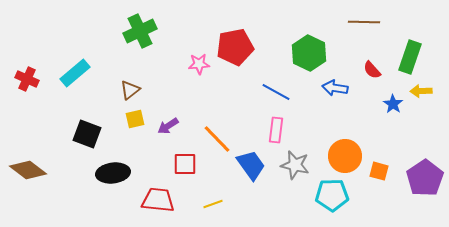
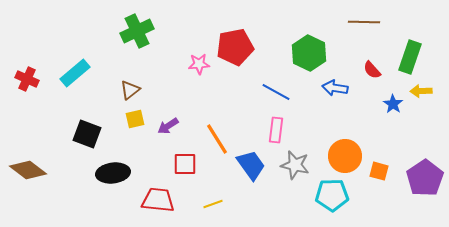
green cross: moved 3 px left
orange line: rotated 12 degrees clockwise
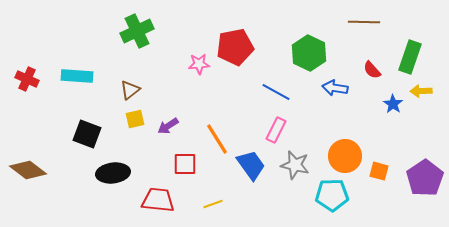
cyan rectangle: moved 2 px right, 3 px down; rotated 44 degrees clockwise
pink rectangle: rotated 20 degrees clockwise
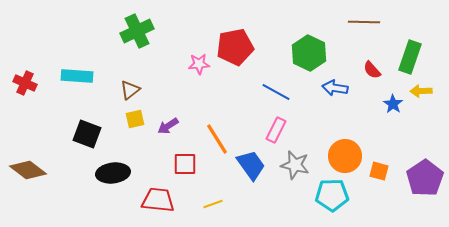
red cross: moved 2 px left, 4 px down
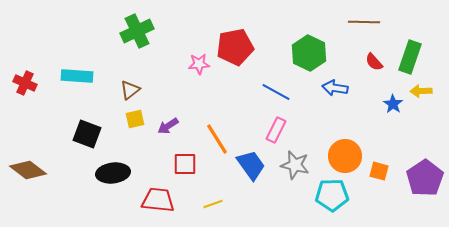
red semicircle: moved 2 px right, 8 px up
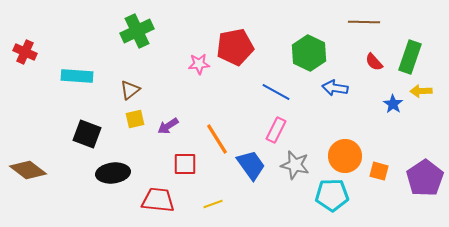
red cross: moved 31 px up
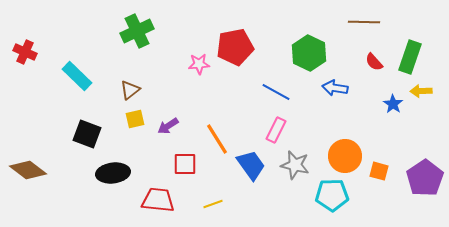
cyan rectangle: rotated 40 degrees clockwise
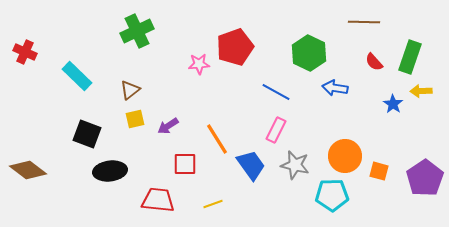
red pentagon: rotated 9 degrees counterclockwise
black ellipse: moved 3 px left, 2 px up
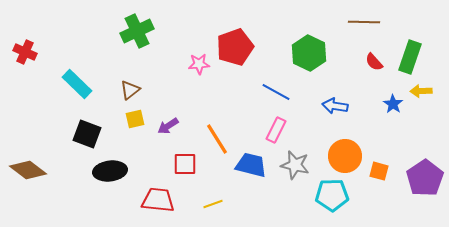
cyan rectangle: moved 8 px down
blue arrow: moved 18 px down
blue trapezoid: rotated 40 degrees counterclockwise
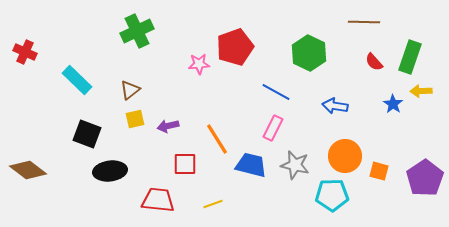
cyan rectangle: moved 4 px up
purple arrow: rotated 20 degrees clockwise
pink rectangle: moved 3 px left, 2 px up
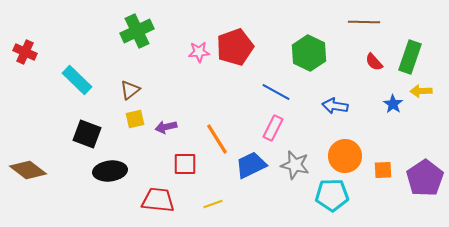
pink star: moved 12 px up
purple arrow: moved 2 px left, 1 px down
blue trapezoid: rotated 40 degrees counterclockwise
orange square: moved 4 px right, 1 px up; rotated 18 degrees counterclockwise
